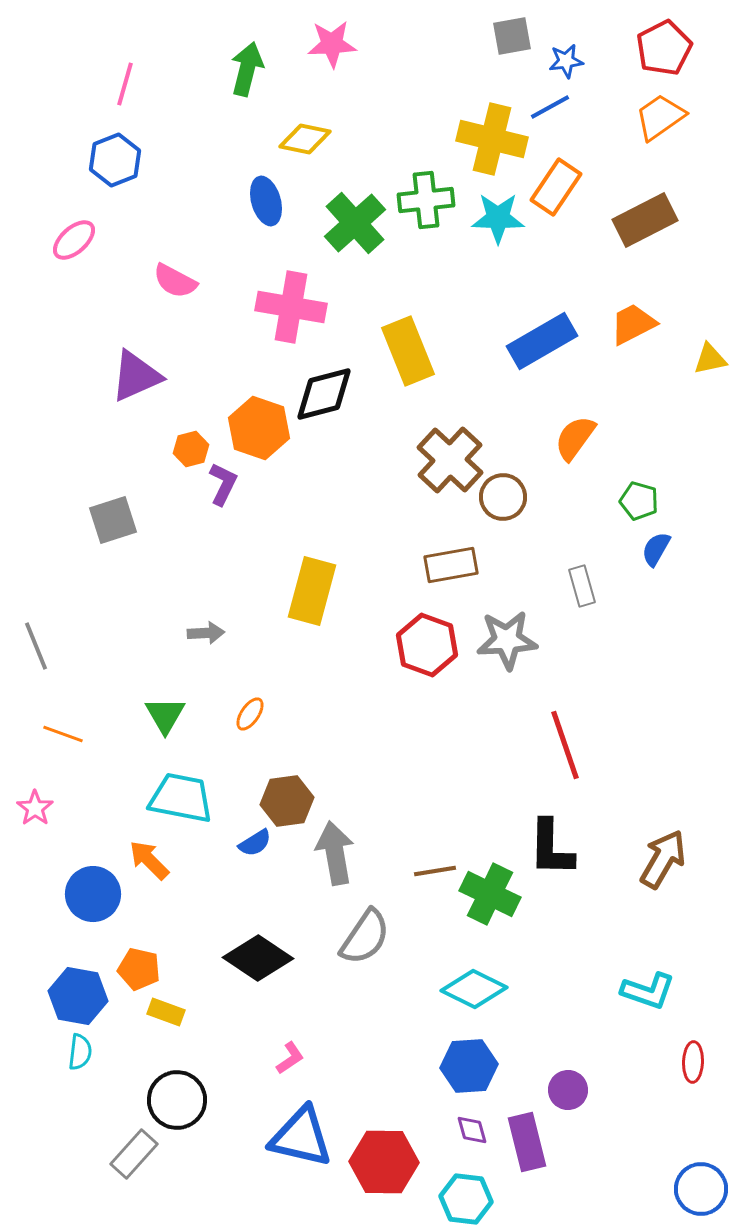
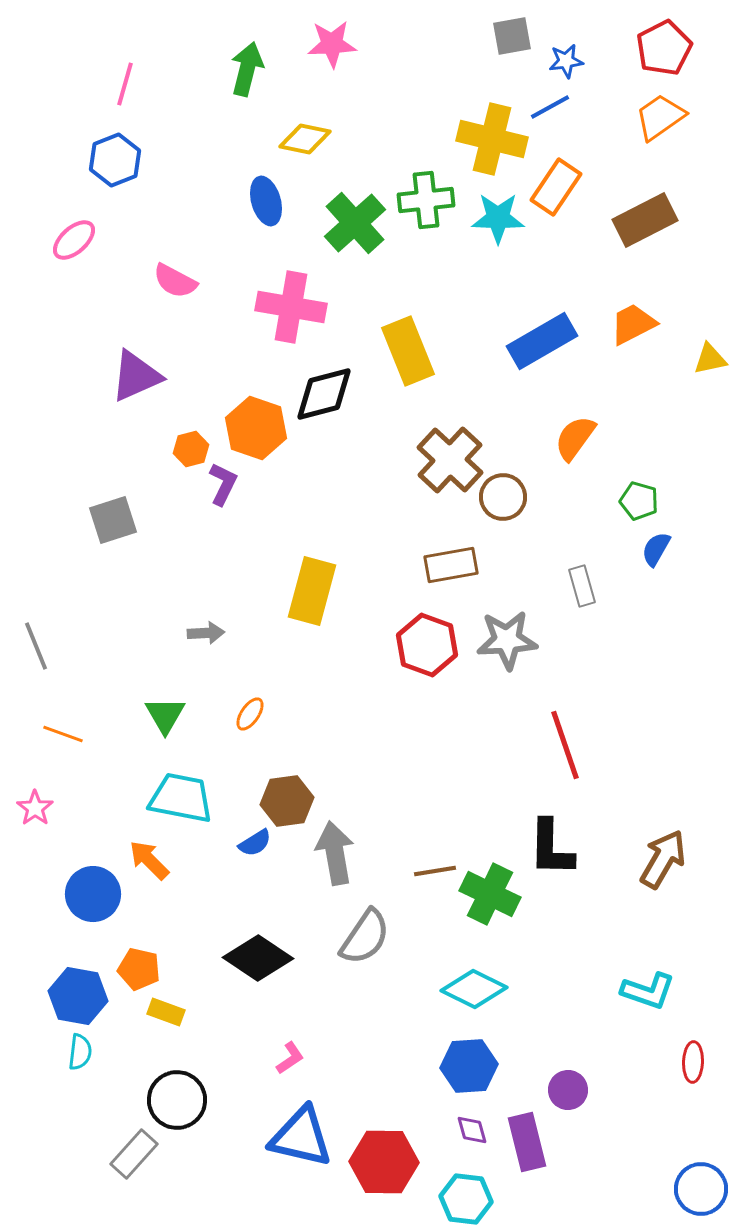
orange hexagon at (259, 428): moved 3 px left
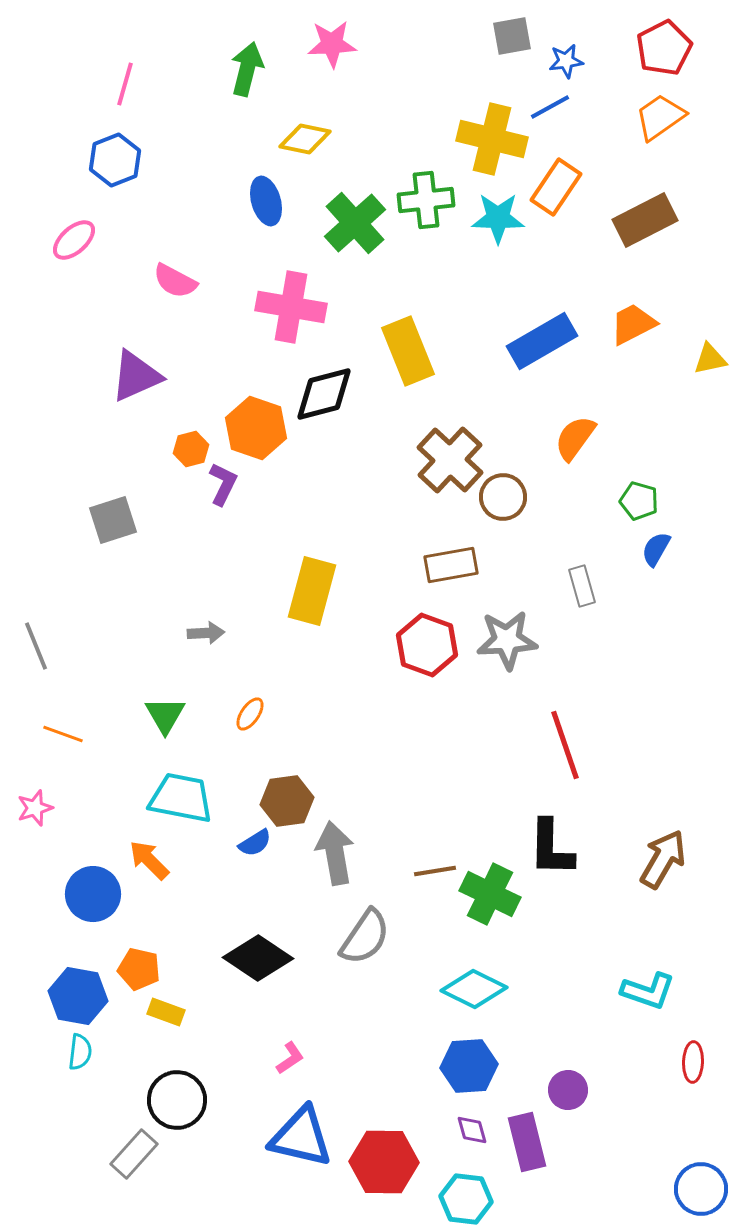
pink star at (35, 808): rotated 18 degrees clockwise
